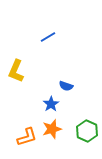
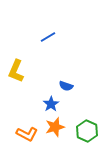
orange star: moved 3 px right, 2 px up
orange L-shape: moved 3 px up; rotated 45 degrees clockwise
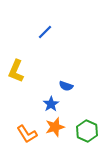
blue line: moved 3 px left, 5 px up; rotated 14 degrees counterclockwise
orange L-shape: rotated 30 degrees clockwise
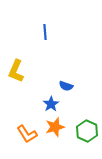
blue line: rotated 49 degrees counterclockwise
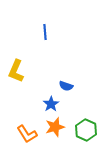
green hexagon: moved 1 px left, 1 px up
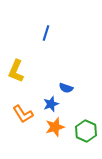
blue line: moved 1 px right, 1 px down; rotated 21 degrees clockwise
blue semicircle: moved 2 px down
blue star: rotated 14 degrees clockwise
green hexagon: moved 1 px down
orange L-shape: moved 4 px left, 20 px up
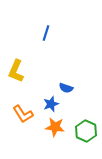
orange star: rotated 24 degrees clockwise
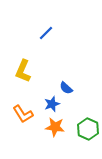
blue line: rotated 28 degrees clockwise
yellow L-shape: moved 7 px right
blue semicircle: rotated 24 degrees clockwise
blue star: moved 1 px right
green hexagon: moved 2 px right, 2 px up
